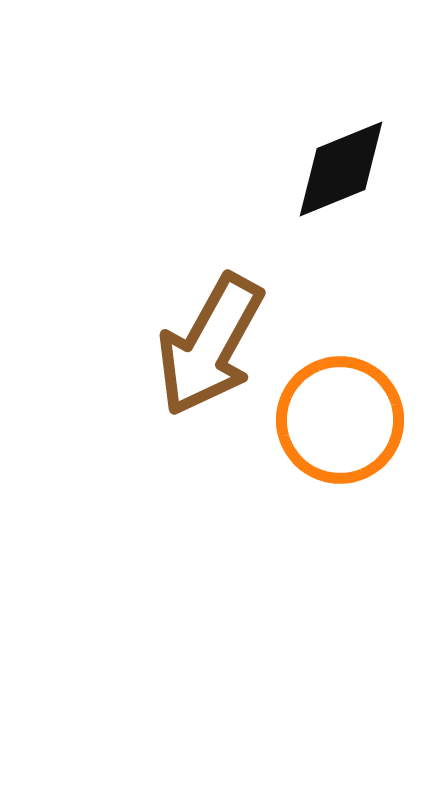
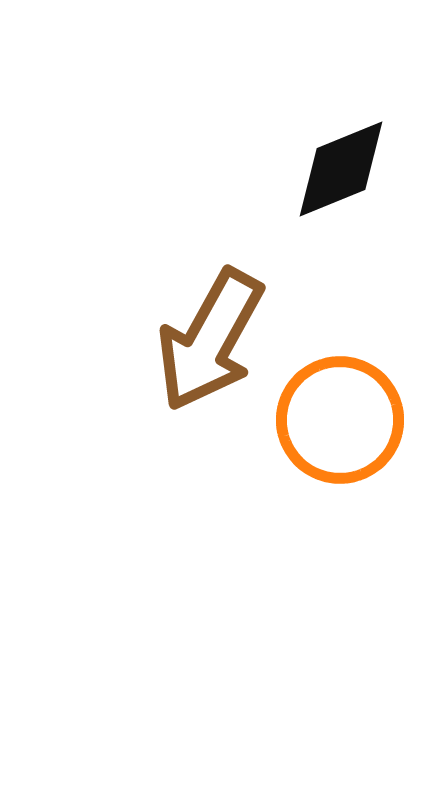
brown arrow: moved 5 px up
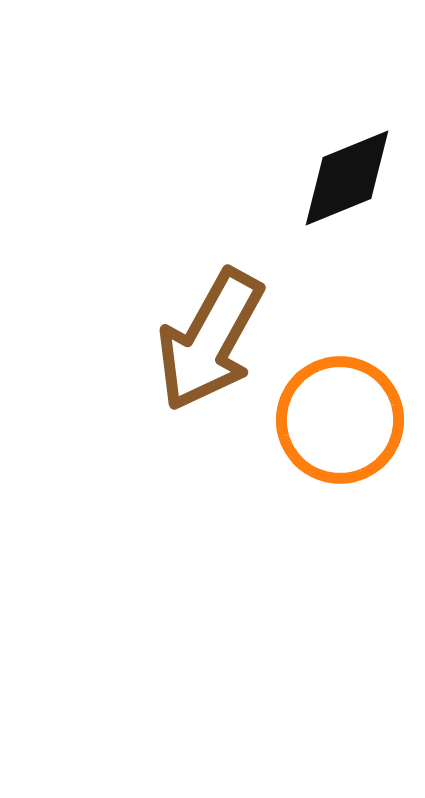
black diamond: moved 6 px right, 9 px down
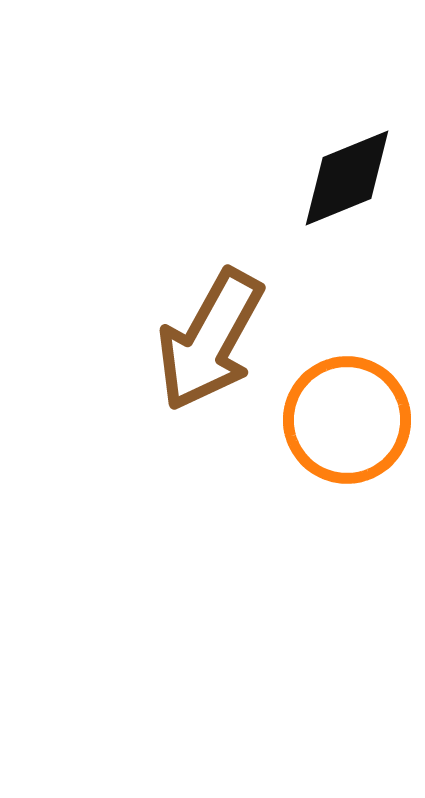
orange circle: moved 7 px right
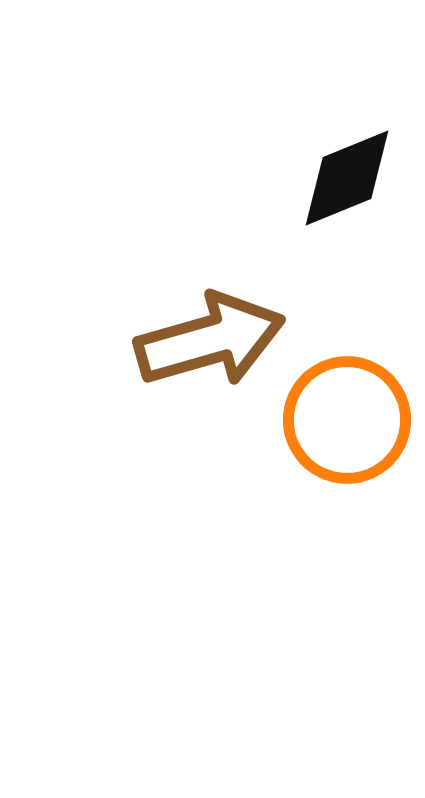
brown arrow: rotated 135 degrees counterclockwise
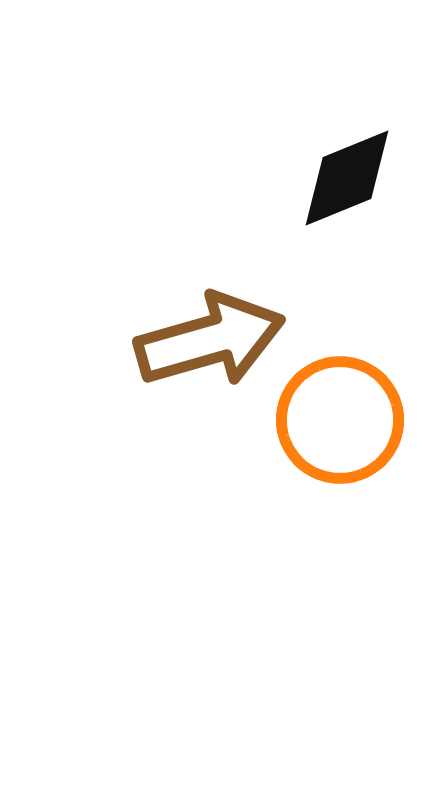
orange circle: moved 7 px left
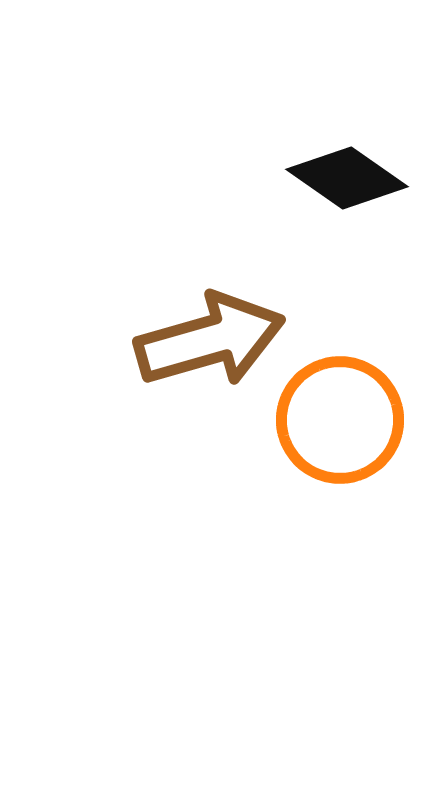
black diamond: rotated 57 degrees clockwise
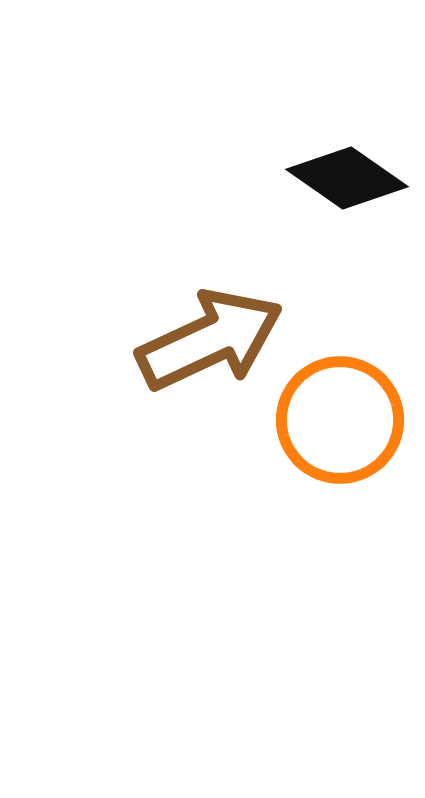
brown arrow: rotated 9 degrees counterclockwise
